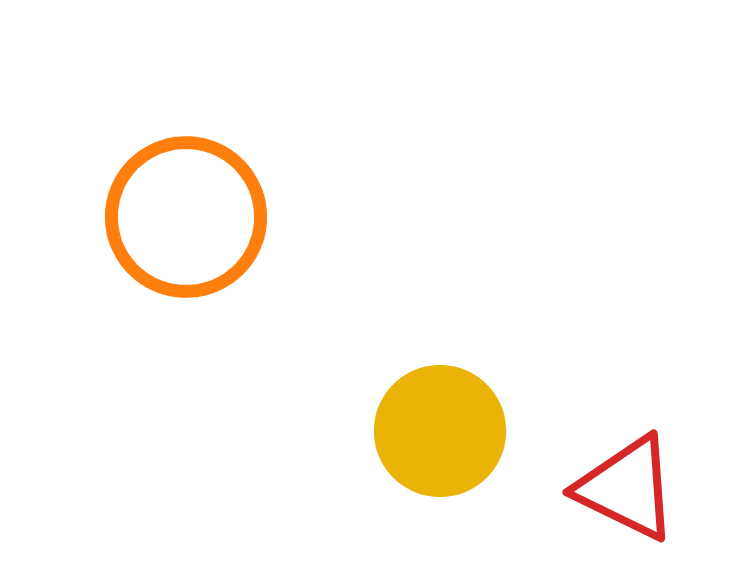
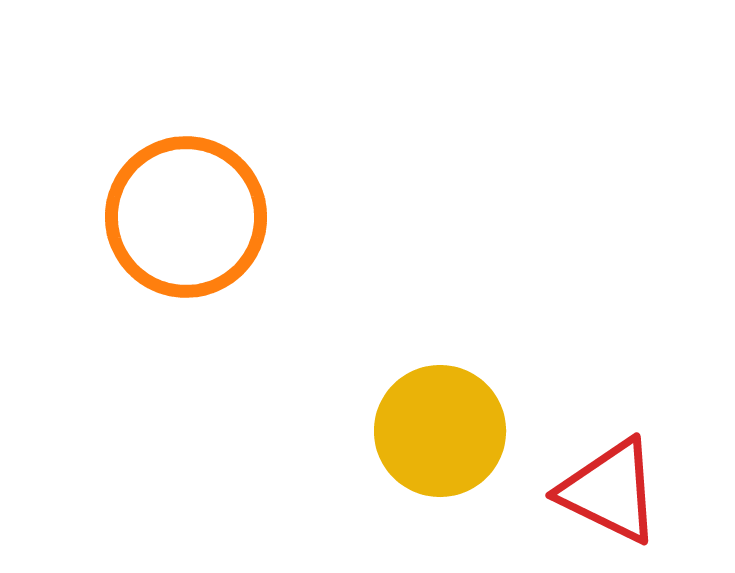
red triangle: moved 17 px left, 3 px down
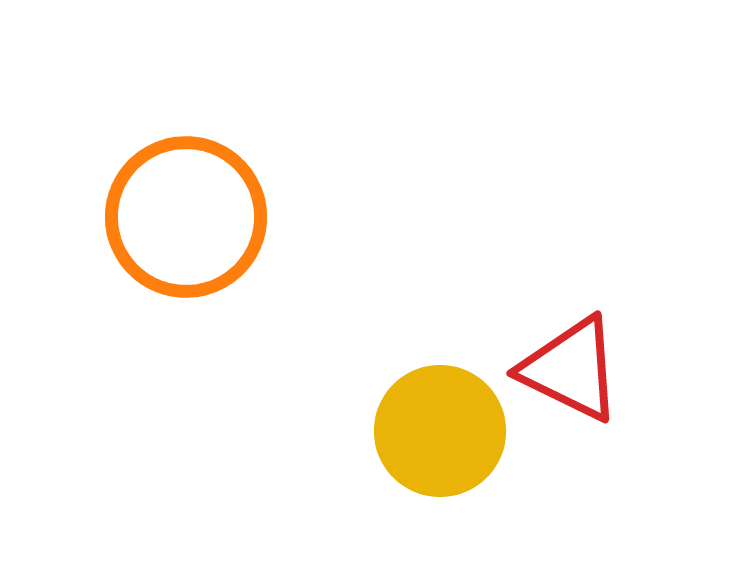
red triangle: moved 39 px left, 122 px up
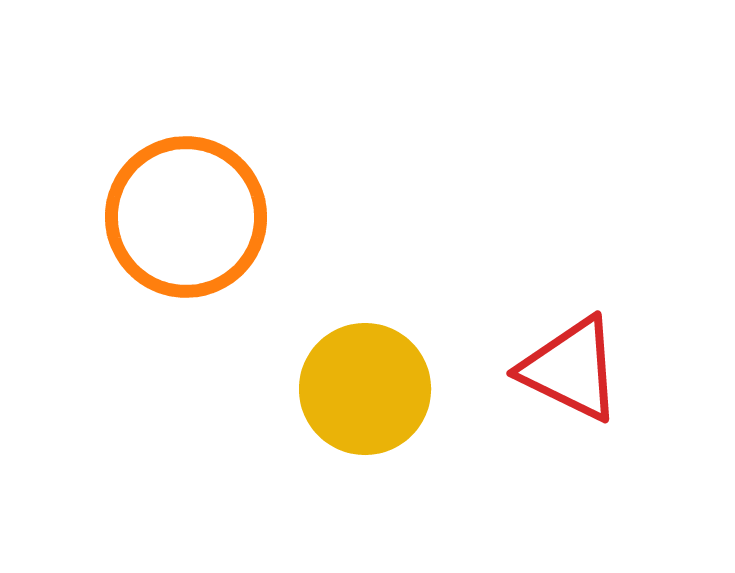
yellow circle: moved 75 px left, 42 px up
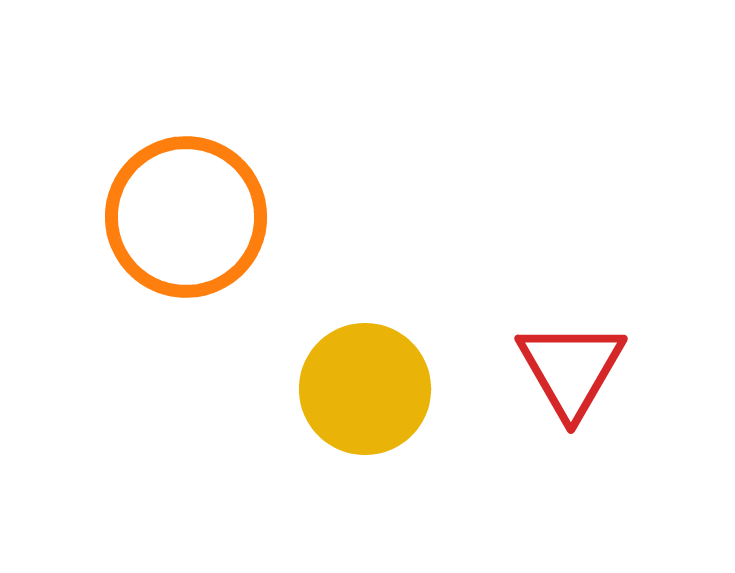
red triangle: rotated 34 degrees clockwise
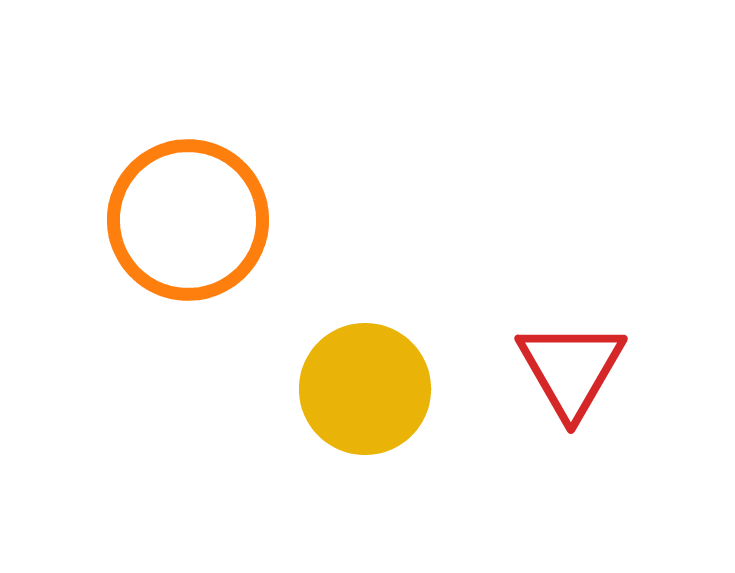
orange circle: moved 2 px right, 3 px down
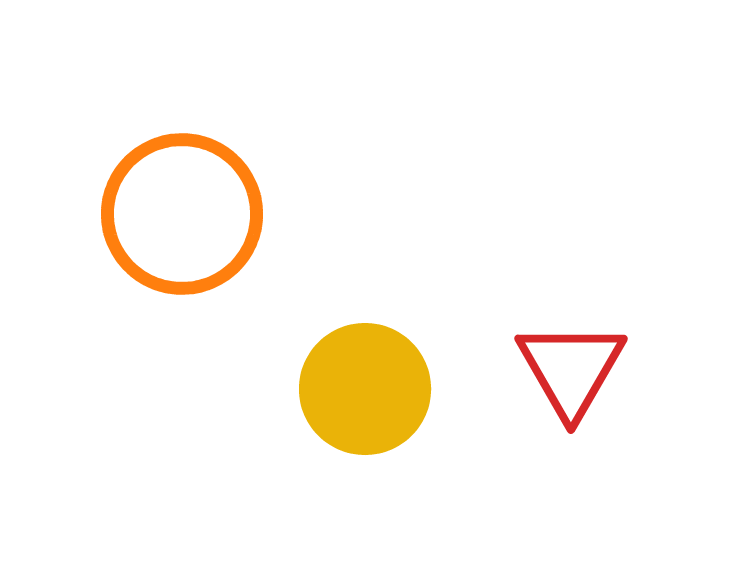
orange circle: moved 6 px left, 6 px up
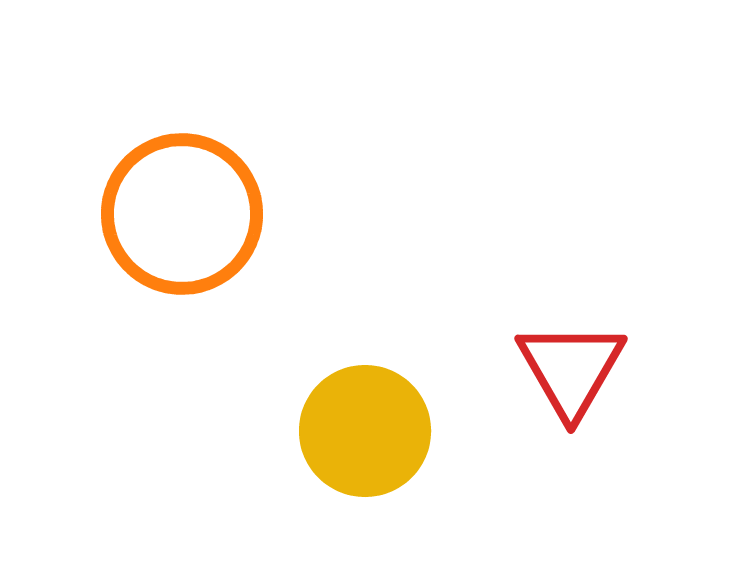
yellow circle: moved 42 px down
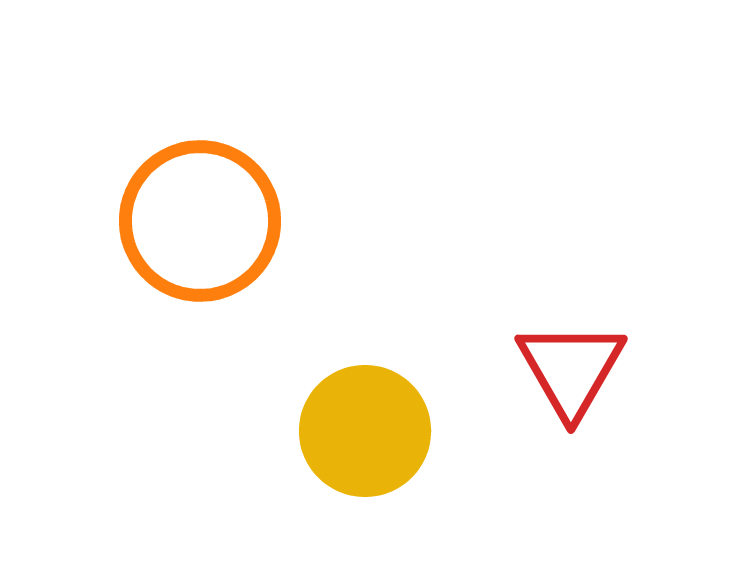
orange circle: moved 18 px right, 7 px down
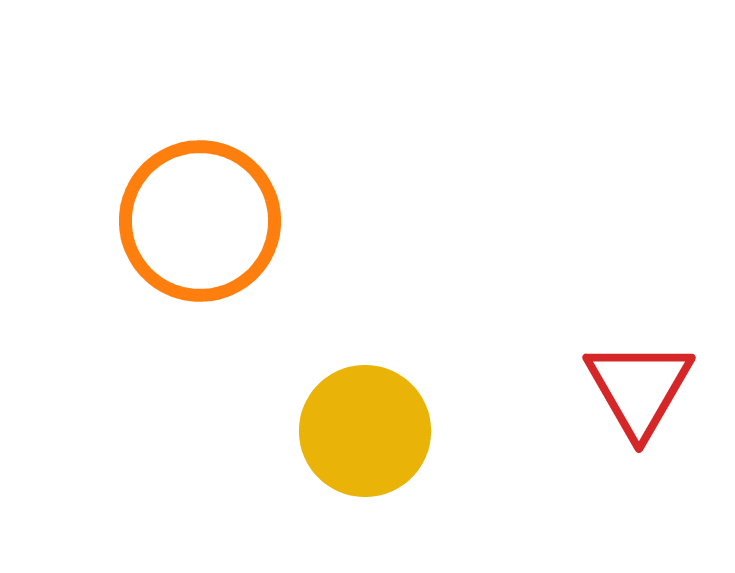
red triangle: moved 68 px right, 19 px down
